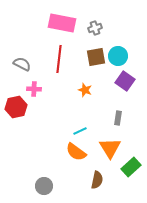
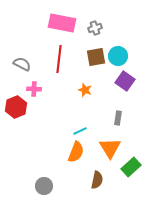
red hexagon: rotated 10 degrees counterclockwise
orange semicircle: rotated 105 degrees counterclockwise
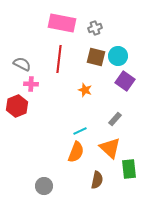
brown square: rotated 24 degrees clockwise
pink cross: moved 3 px left, 5 px up
red hexagon: moved 1 px right, 1 px up
gray rectangle: moved 3 px left, 1 px down; rotated 32 degrees clockwise
orange triangle: rotated 15 degrees counterclockwise
green rectangle: moved 2 px left, 2 px down; rotated 54 degrees counterclockwise
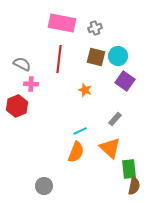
brown semicircle: moved 37 px right, 6 px down
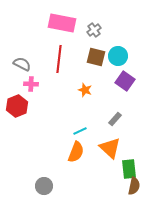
gray cross: moved 1 px left, 2 px down; rotated 16 degrees counterclockwise
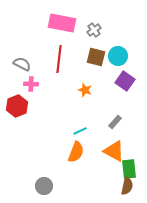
gray rectangle: moved 3 px down
orange triangle: moved 4 px right, 3 px down; rotated 15 degrees counterclockwise
brown semicircle: moved 7 px left
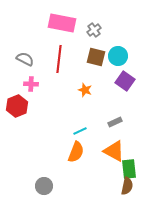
gray semicircle: moved 3 px right, 5 px up
gray rectangle: rotated 24 degrees clockwise
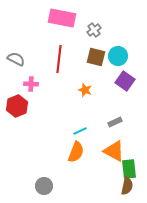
pink rectangle: moved 5 px up
gray semicircle: moved 9 px left
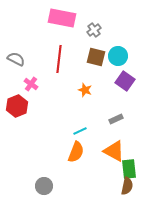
pink cross: rotated 32 degrees clockwise
gray rectangle: moved 1 px right, 3 px up
